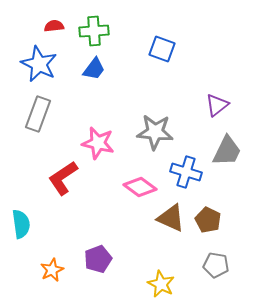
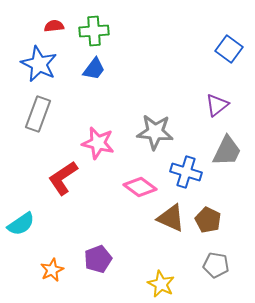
blue square: moved 67 px right; rotated 16 degrees clockwise
cyan semicircle: rotated 64 degrees clockwise
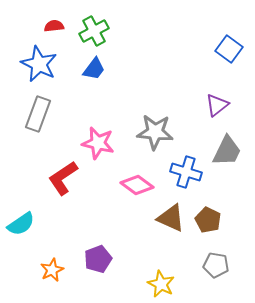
green cross: rotated 24 degrees counterclockwise
pink diamond: moved 3 px left, 2 px up
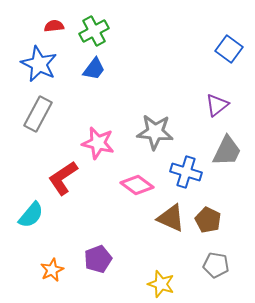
gray rectangle: rotated 8 degrees clockwise
cyan semicircle: moved 10 px right, 9 px up; rotated 16 degrees counterclockwise
yellow star: rotated 8 degrees counterclockwise
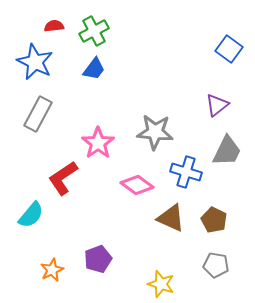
blue star: moved 4 px left, 2 px up
pink star: rotated 24 degrees clockwise
brown pentagon: moved 6 px right
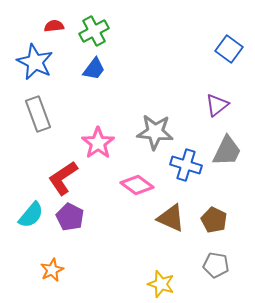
gray rectangle: rotated 48 degrees counterclockwise
blue cross: moved 7 px up
purple pentagon: moved 28 px left, 42 px up; rotated 24 degrees counterclockwise
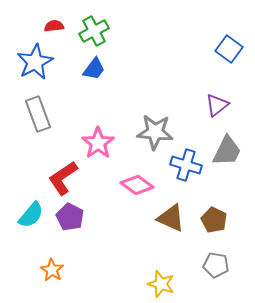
blue star: rotated 18 degrees clockwise
orange star: rotated 15 degrees counterclockwise
